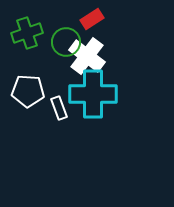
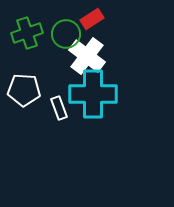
green circle: moved 8 px up
white pentagon: moved 4 px left, 1 px up
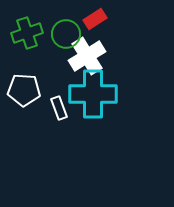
red rectangle: moved 3 px right
white cross: rotated 21 degrees clockwise
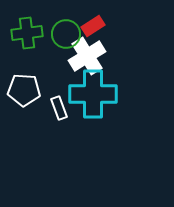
red rectangle: moved 2 px left, 7 px down
green cross: rotated 12 degrees clockwise
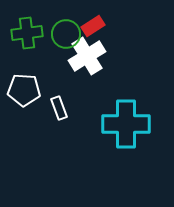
cyan cross: moved 33 px right, 30 px down
